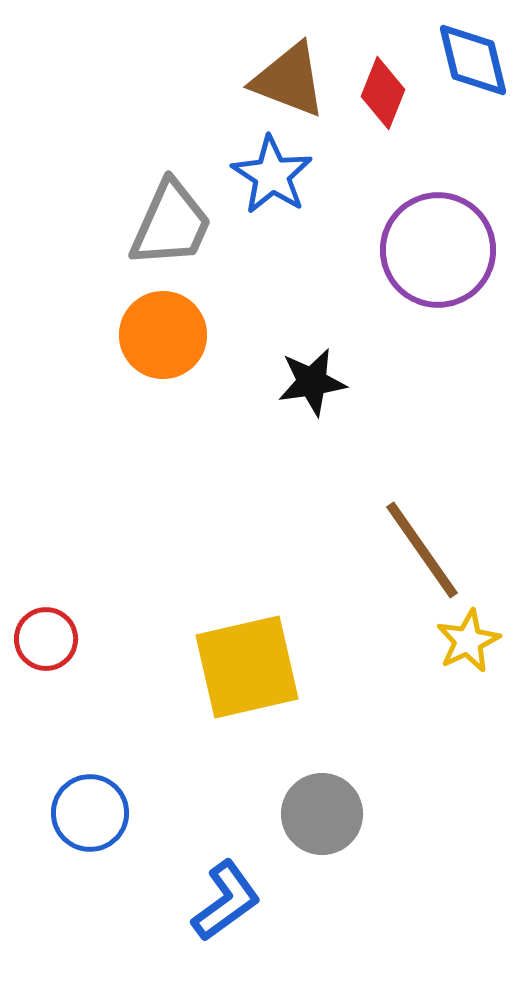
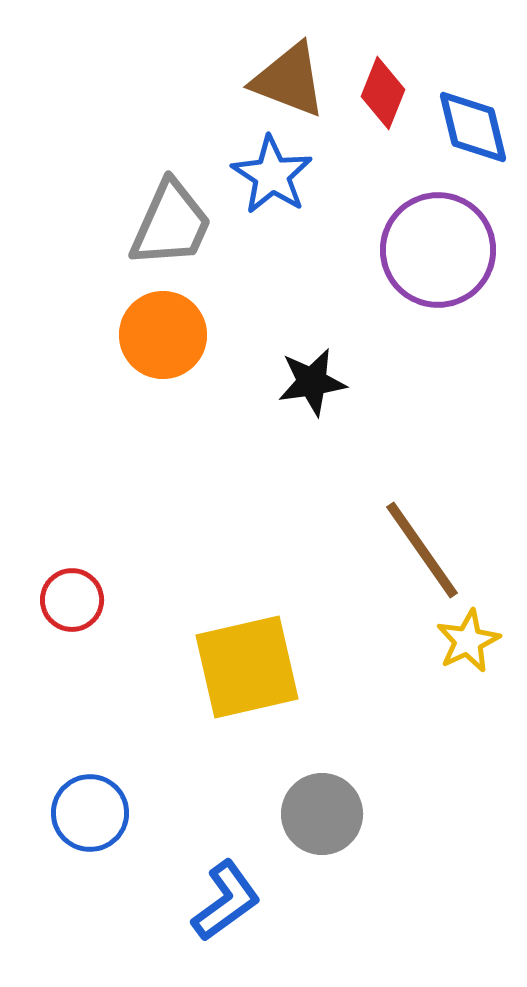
blue diamond: moved 67 px down
red circle: moved 26 px right, 39 px up
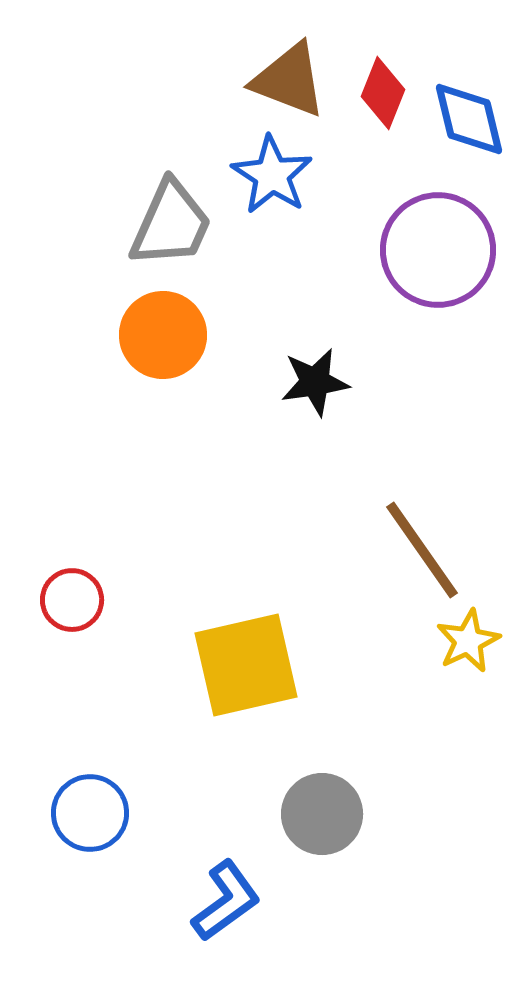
blue diamond: moved 4 px left, 8 px up
black star: moved 3 px right
yellow square: moved 1 px left, 2 px up
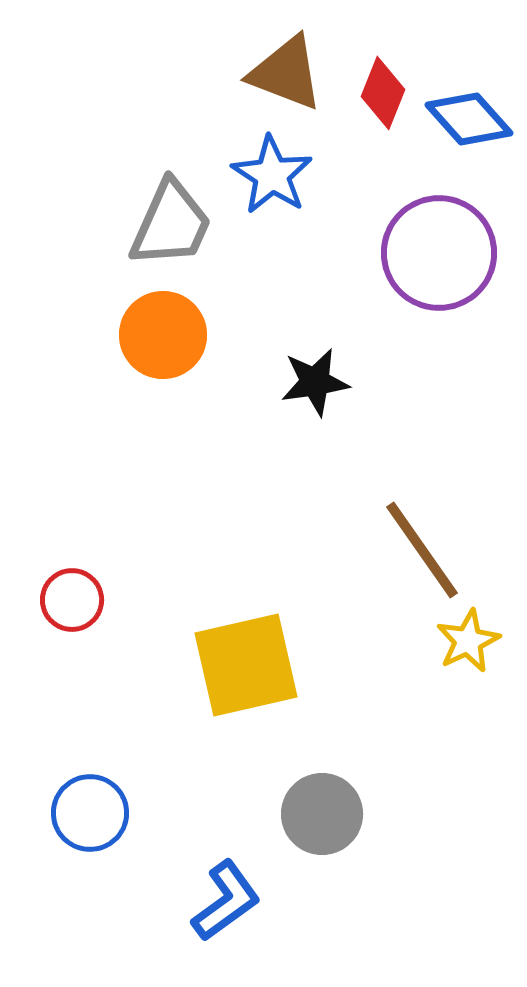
brown triangle: moved 3 px left, 7 px up
blue diamond: rotated 28 degrees counterclockwise
purple circle: moved 1 px right, 3 px down
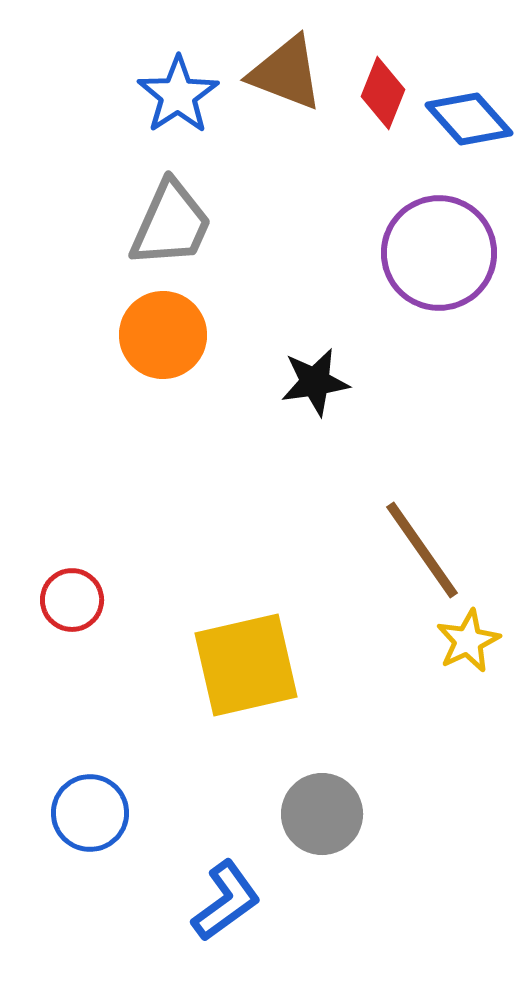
blue star: moved 94 px left, 80 px up; rotated 6 degrees clockwise
